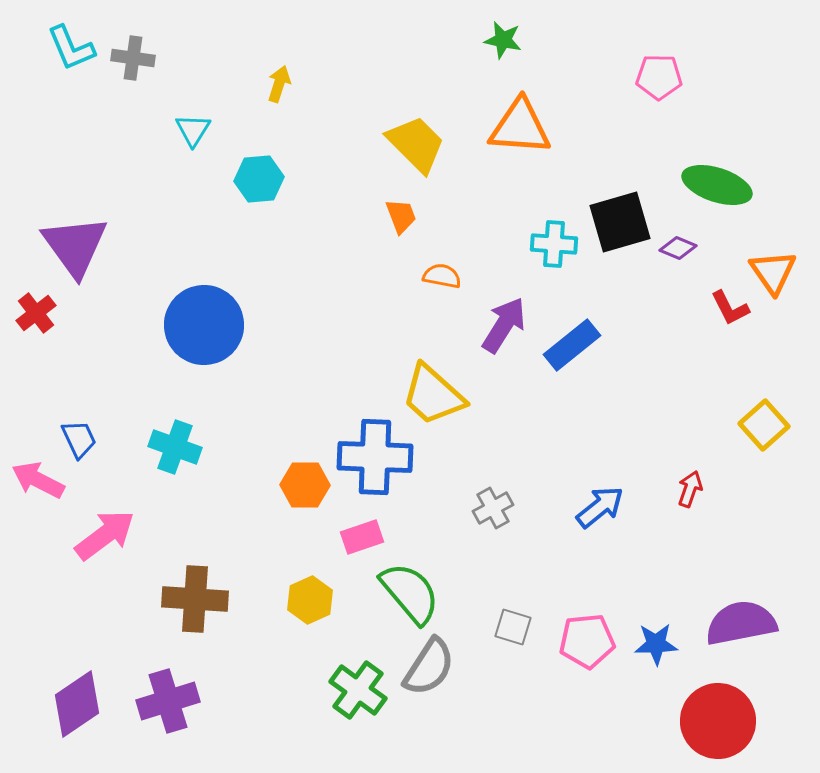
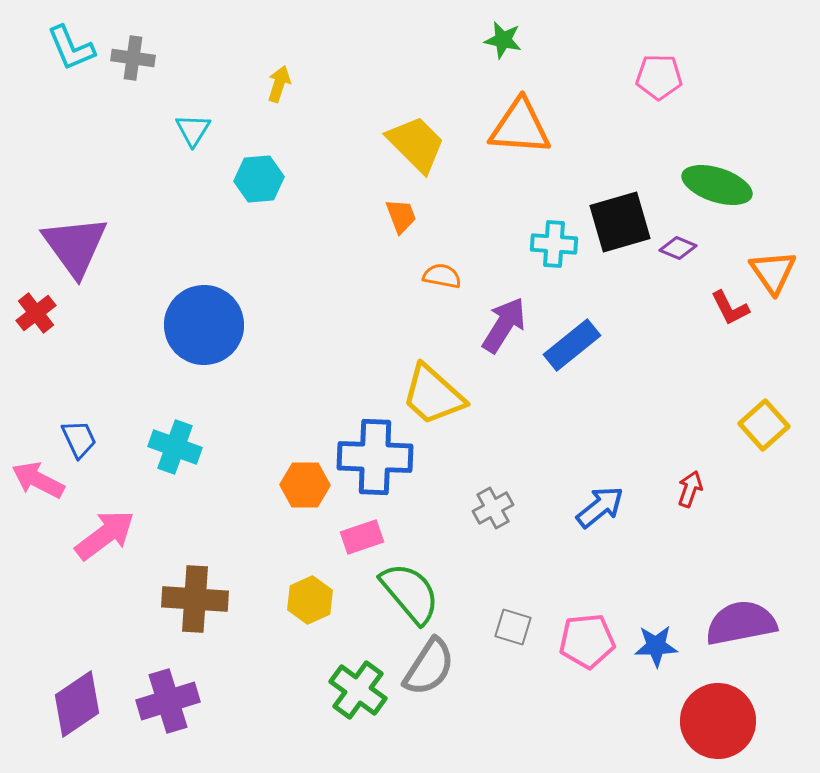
blue star at (656, 644): moved 2 px down
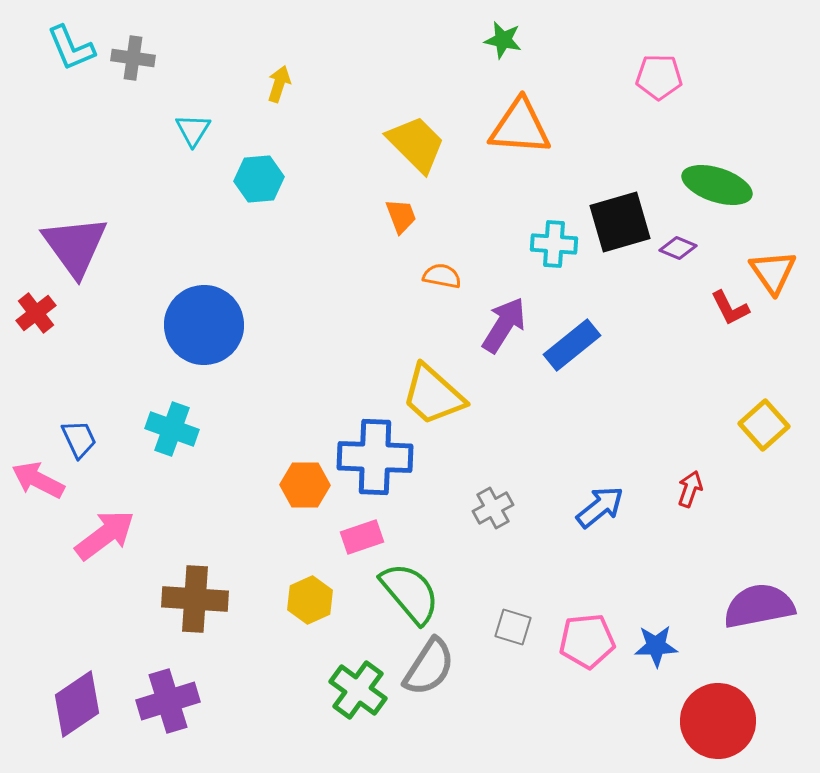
cyan cross at (175, 447): moved 3 px left, 18 px up
purple semicircle at (741, 623): moved 18 px right, 17 px up
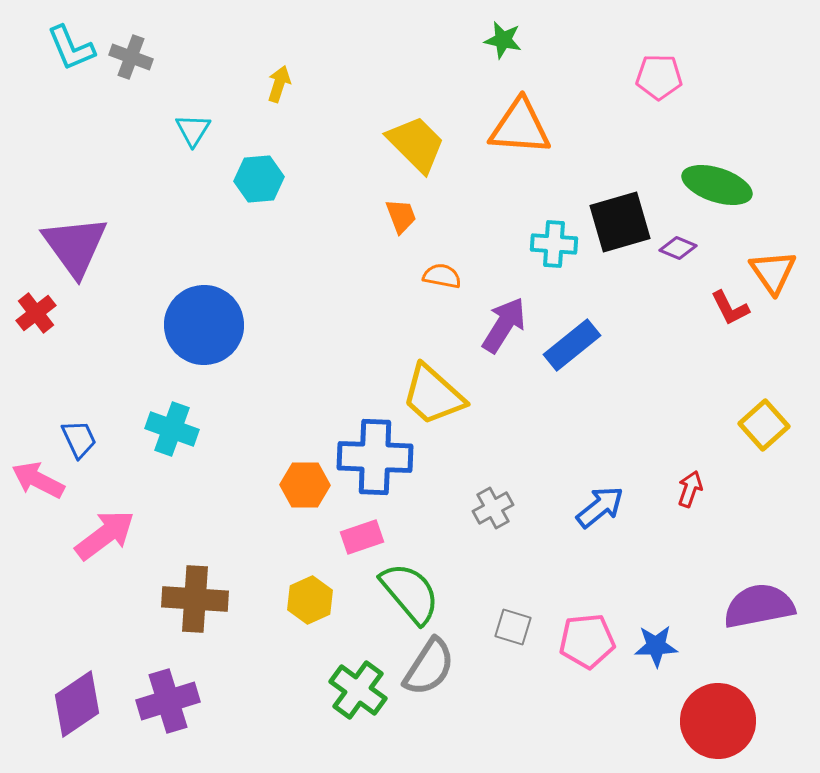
gray cross at (133, 58): moved 2 px left, 1 px up; rotated 12 degrees clockwise
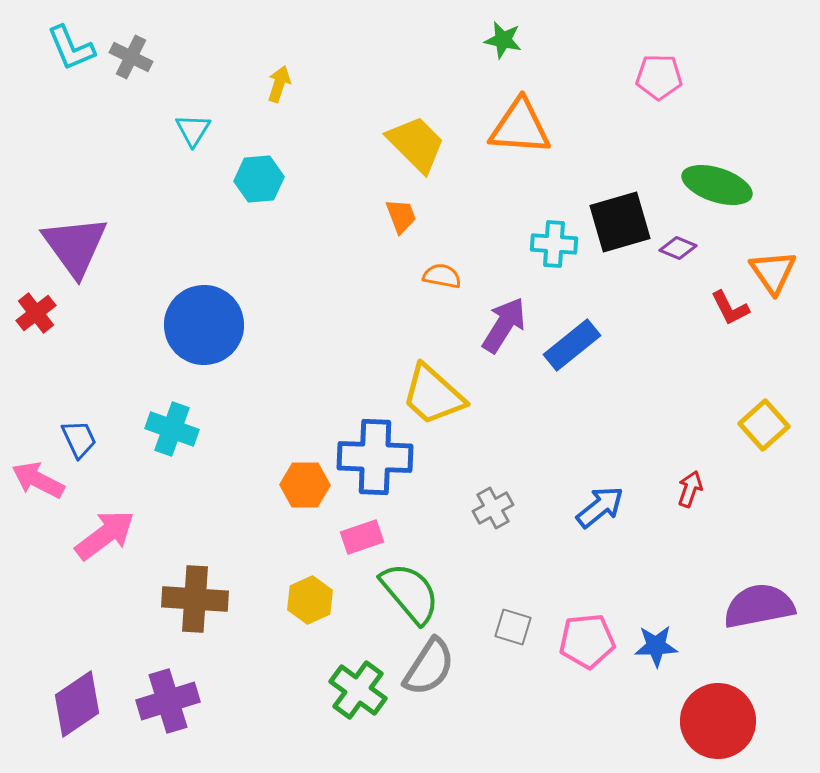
gray cross at (131, 57): rotated 6 degrees clockwise
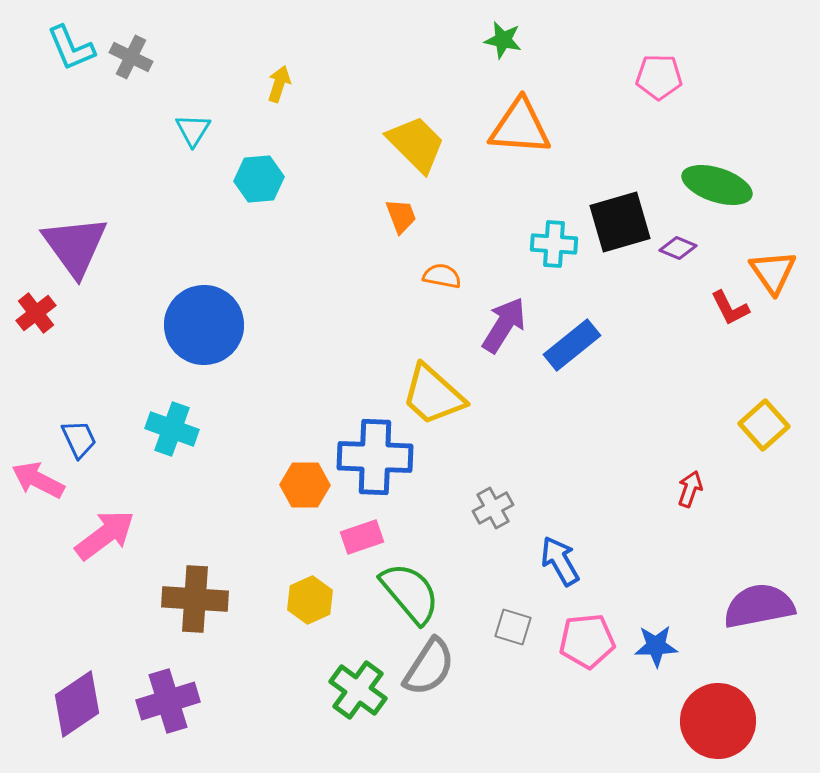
blue arrow at (600, 507): moved 40 px left, 54 px down; rotated 81 degrees counterclockwise
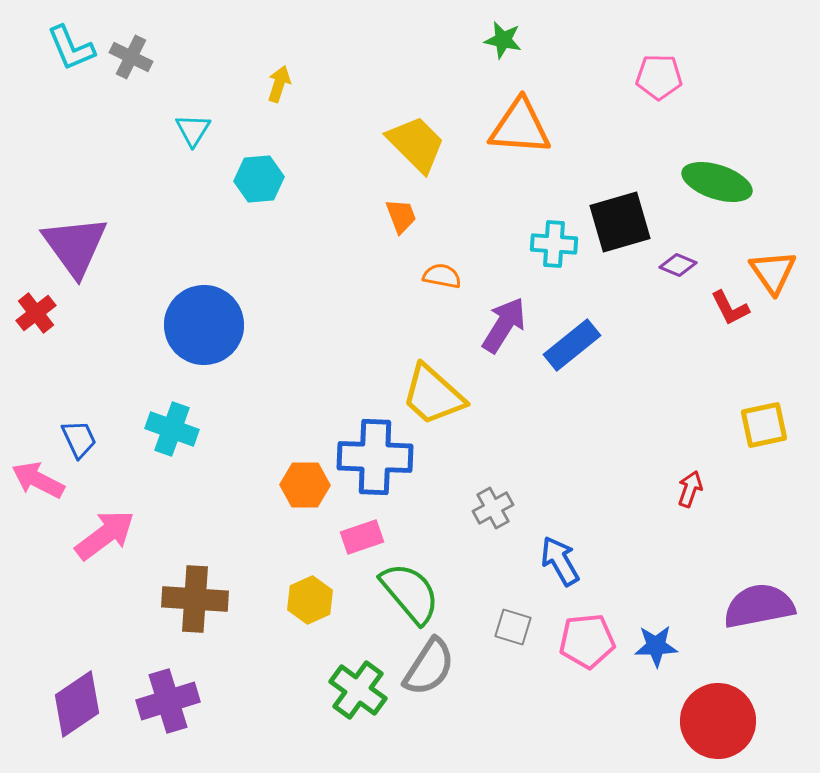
green ellipse at (717, 185): moved 3 px up
purple diamond at (678, 248): moved 17 px down
yellow square at (764, 425): rotated 30 degrees clockwise
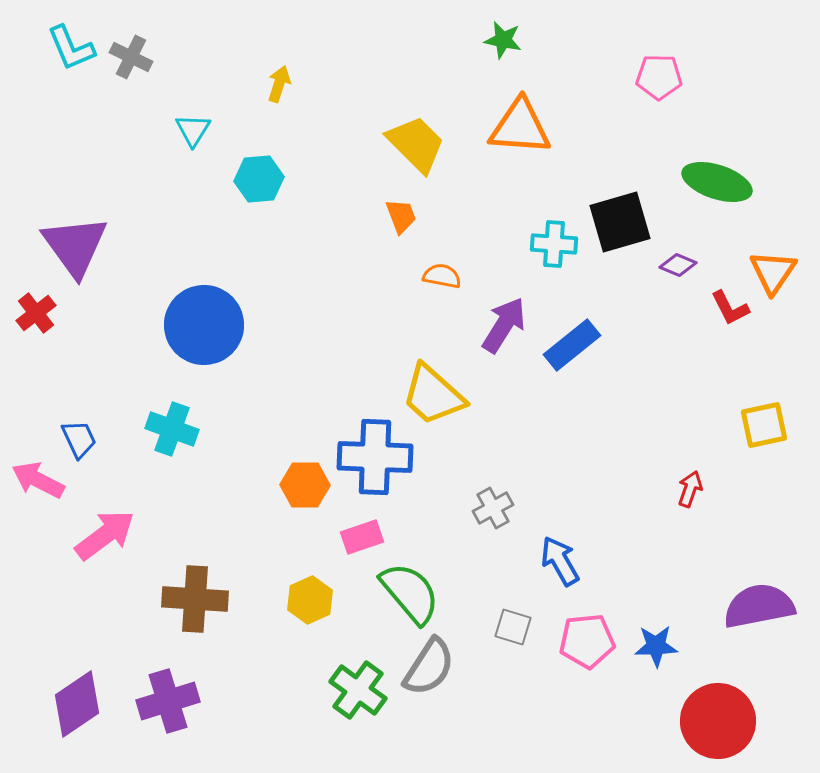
orange triangle at (773, 272): rotated 9 degrees clockwise
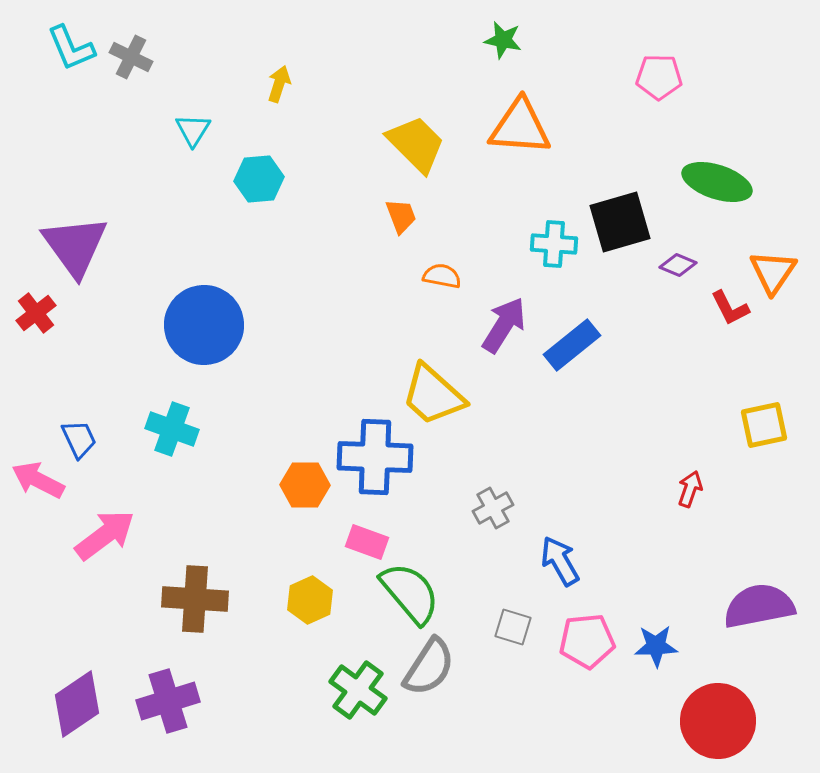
pink rectangle at (362, 537): moved 5 px right, 5 px down; rotated 39 degrees clockwise
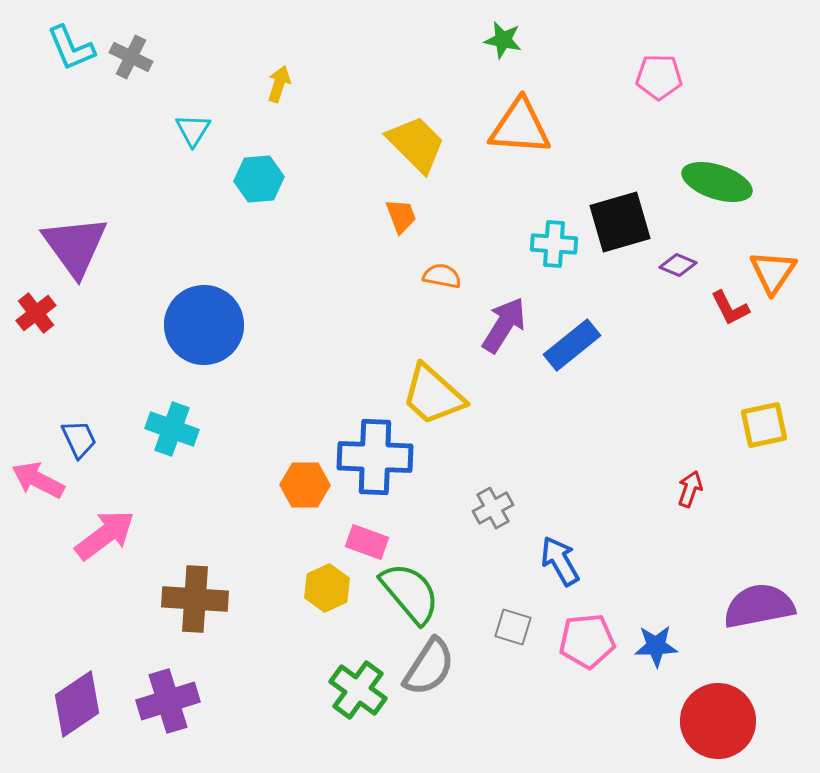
yellow hexagon at (310, 600): moved 17 px right, 12 px up
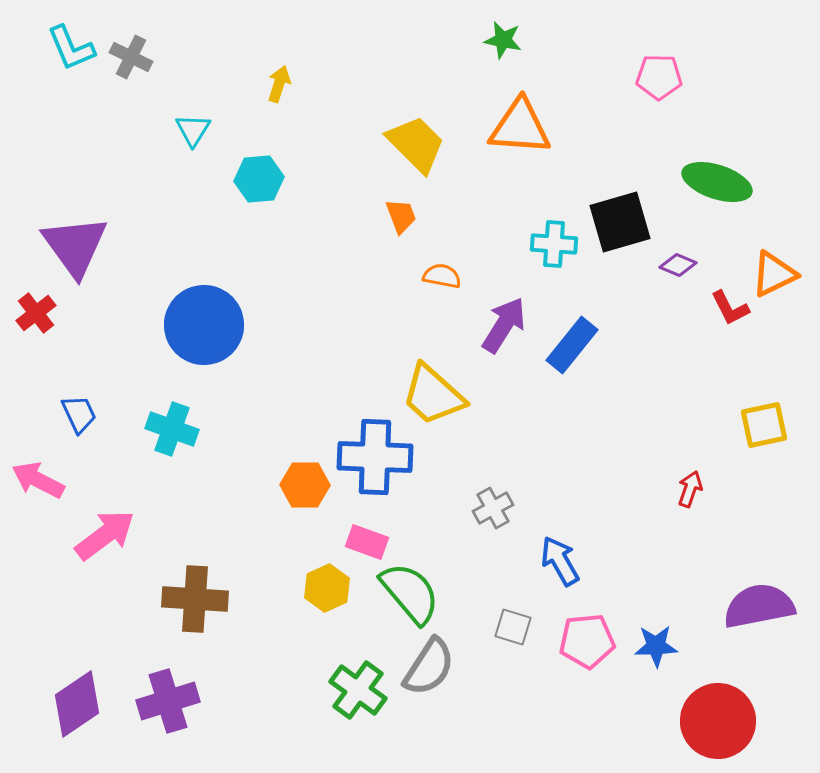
orange triangle at (773, 272): moved 1 px right, 2 px down; rotated 30 degrees clockwise
blue rectangle at (572, 345): rotated 12 degrees counterclockwise
blue trapezoid at (79, 439): moved 25 px up
